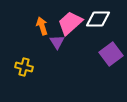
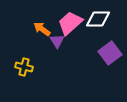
orange arrow: moved 3 px down; rotated 36 degrees counterclockwise
purple triangle: moved 1 px up
purple square: moved 1 px left, 1 px up
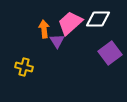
orange arrow: moved 2 px right; rotated 48 degrees clockwise
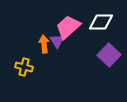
white diamond: moved 3 px right, 3 px down
pink trapezoid: moved 2 px left, 4 px down
orange arrow: moved 15 px down
purple square: moved 1 px left, 2 px down; rotated 10 degrees counterclockwise
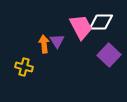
pink trapezoid: moved 13 px right; rotated 104 degrees clockwise
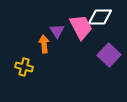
white diamond: moved 1 px left, 5 px up
purple triangle: moved 10 px up
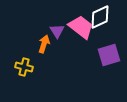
white diamond: rotated 25 degrees counterclockwise
pink trapezoid: rotated 24 degrees counterclockwise
orange arrow: rotated 24 degrees clockwise
purple square: rotated 30 degrees clockwise
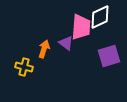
pink trapezoid: rotated 56 degrees clockwise
purple triangle: moved 9 px right, 12 px down; rotated 21 degrees counterclockwise
orange arrow: moved 5 px down
purple square: moved 1 px down
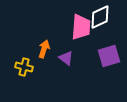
purple triangle: moved 15 px down
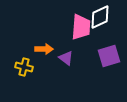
orange arrow: rotated 72 degrees clockwise
